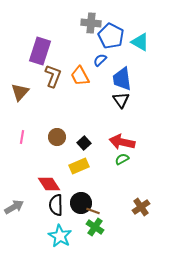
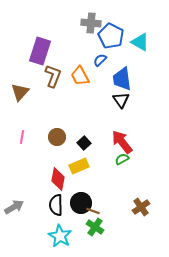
red arrow: rotated 40 degrees clockwise
red diamond: moved 9 px right, 5 px up; rotated 45 degrees clockwise
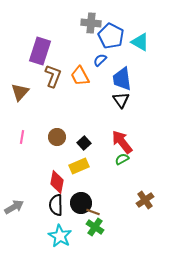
red diamond: moved 1 px left, 3 px down
brown cross: moved 4 px right, 7 px up
brown line: moved 1 px down
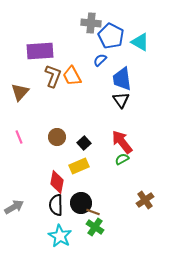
purple rectangle: rotated 68 degrees clockwise
orange trapezoid: moved 8 px left
pink line: moved 3 px left; rotated 32 degrees counterclockwise
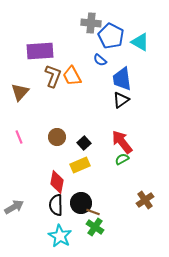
blue semicircle: rotated 96 degrees counterclockwise
black triangle: rotated 30 degrees clockwise
yellow rectangle: moved 1 px right, 1 px up
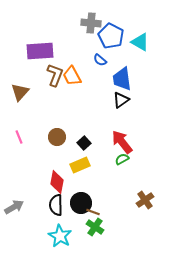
brown L-shape: moved 2 px right, 1 px up
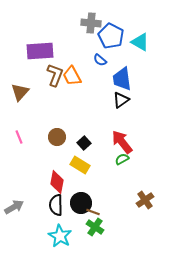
yellow rectangle: rotated 54 degrees clockwise
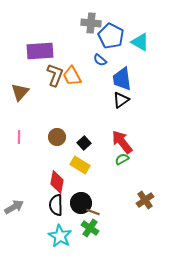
pink line: rotated 24 degrees clockwise
green cross: moved 5 px left, 1 px down
